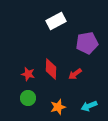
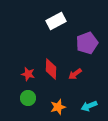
purple pentagon: rotated 10 degrees counterclockwise
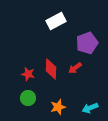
red arrow: moved 6 px up
cyan arrow: moved 1 px right, 2 px down
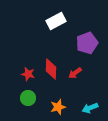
red arrow: moved 5 px down
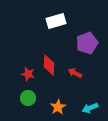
white rectangle: rotated 12 degrees clockwise
red diamond: moved 2 px left, 4 px up
red arrow: rotated 64 degrees clockwise
orange star: rotated 14 degrees counterclockwise
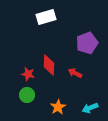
white rectangle: moved 10 px left, 4 px up
green circle: moved 1 px left, 3 px up
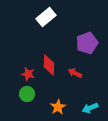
white rectangle: rotated 24 degrees counterclockwise
green circle: moved 1 px up
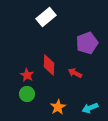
red star: moved 1 px left, 1 px down; rotated 16 degrees clockwise
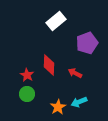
white rectangle: moved 10 px right, 4 px down
cyan arrow: moved 11 px left, 6 px up
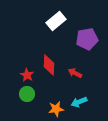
purple pentagon: moved 4 px up; rotated 10 degrees clockwise
orange star: moved 2 px left, 2 px down; rotated 21 degrees clockwise
